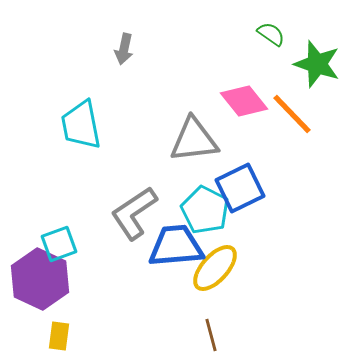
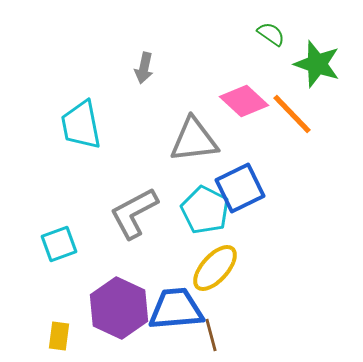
gray arrow: moved 20 px right, 19 px down
pink diamond: rotated 9 degrees counterclockwise
gray L-shape: rotated 6 degrees clockwise
blue trapezoid: moved 63 px down
purple hexagon: moved 79 px right, 29 px down
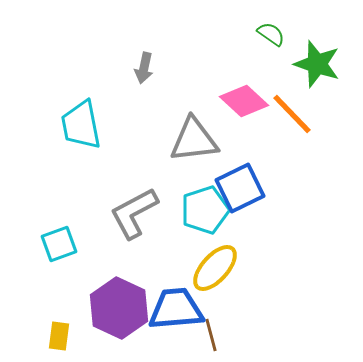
cyan pentagon: rotated 27 degrees clockwise
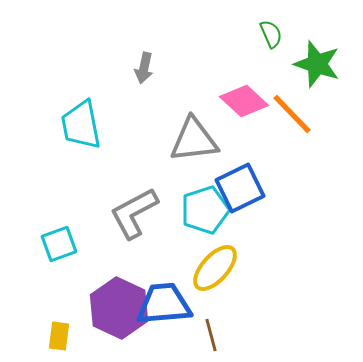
green semicircle: rotated 32 degrees clockwise
blue trapezoid: moved 12 px left, 5 px up
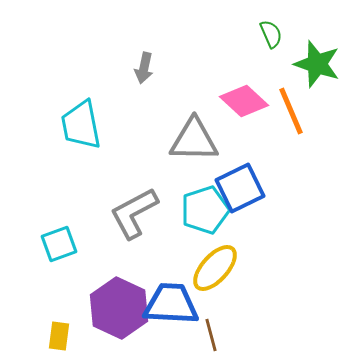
orange line: moved 1 px left, 3 px up; rotated 21 degrees clockwise
gray triangle: rotated 8 degrees clockwise
blue trapezoid: moved 7 px right; rotated 8 degrees clockwise
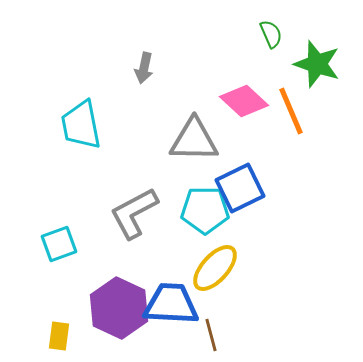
cyan pentagon: rotated 18 degrees clockwise
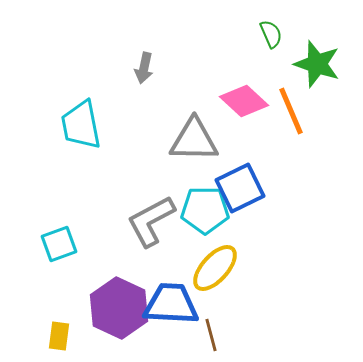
gray L-shape: moved 17 px right, 8 px down
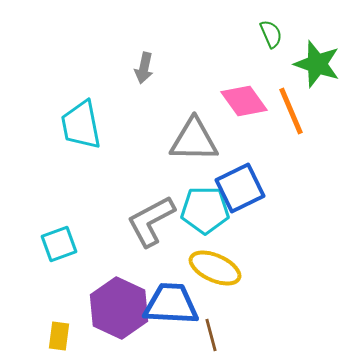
pink diamond: rotated 12 degrees clockwise
yellow ellipse: rotated 72 degrees clockwise
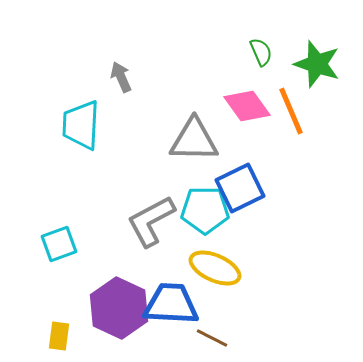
green semicircle: moved 10 px left, 18 px down
gray arrow: moved 23 px left, 9 px down; rotated 144 degrees clockwise
pink diamond: moved 3 px right, 5 px down
cyan trapezoid: rotated 14 degrees clockwise
brown line: moved 1 px right, 3 px down; rotated 48 degrees counterclockwise
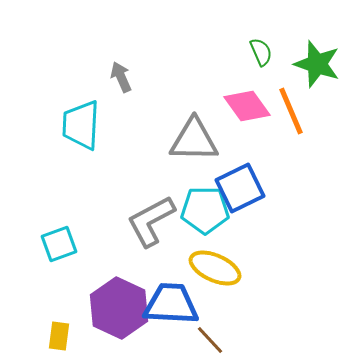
brown line: moved 2 px left, 2 px down; rotated 20 degrees clockwise
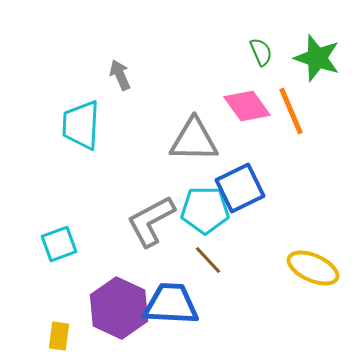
green star: moved 6 px up
gray arrow: moved 1 px left, 2 px up
yellow ellipse: moved 98 px right
brown line: moved 2 px left, 80 px up
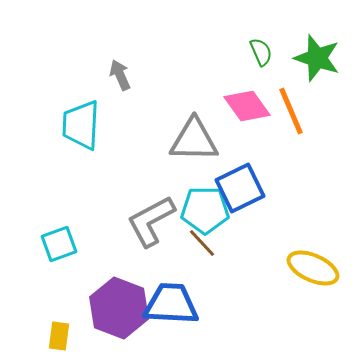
brown line: moved 6 px left, 17 px up
purple hexagon: rotated 4 degrees counterclockwise
